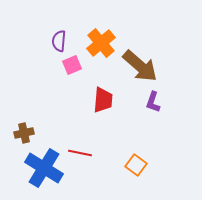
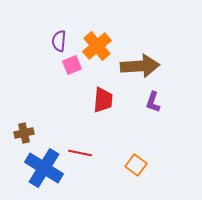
orange cross: moved 4 px left, 3 px down
brown arrow: rotated 45 degrees counterclockwise
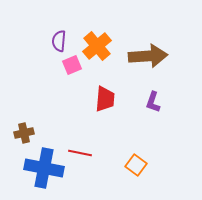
brown arrow: moved 8 px right, 10 px up
red trapezoid: moved 2 px right, 1 px up
blue cross: rotated 21 degrees counterclockwise
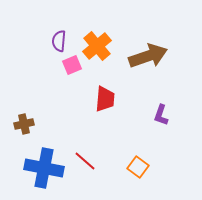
brown arrow: rotated 15 degrees counterclockwise
purple L-shape: moved 8 px right, 13 px down
brown cross: moved 9 px up
red line: moved 5 px right, 8 px down; rotated 30 degrees clockwise
orange square: moved 2 px right, 2 px down
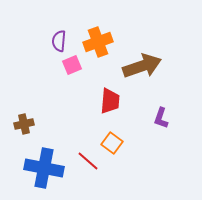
orange cross: moved 1 px right, 4 px up; rotated 20 degrees clockwise
brown arrow: moved 6 px left, 10 px down
red trapezoid: moved 5 px right, 2 px down
purple L-shape: moved 3 px down
red line: moved 3 px right
orange square: moved 26 px left, 24 px up
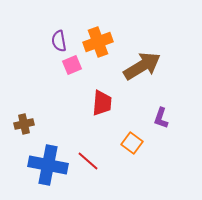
purple semicircle: rotated 15 degrees counterclockwise
brown arrow: rotated 12 degrees counterclockwise
red trapezoid: moved 8 px left, 2 px down
orange square: moved 20 px right
blue cross: moved 4 px right, 3 px up
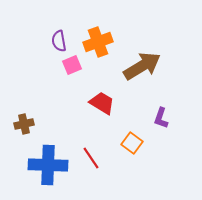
red trapezoid: rotated 64 degrees counterclockwise
red line: moved 3 px right, 3 px up; rotated 15 degrees clockwise
blue cross: rotated 9 degrees counterclockwise
